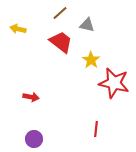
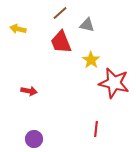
red trapezoid: rotated 150 degrees counterclockwise
red arrow: moved 2 px left, 6 px up
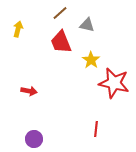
yellow arrow: rotated 91 degrees clockwise
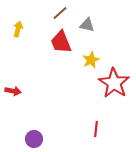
yellow star: rotated 12 degrees clockwise
red star: rotated 20 degrees clockwise
red arrow: moved 16 px left
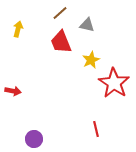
red line: rotated 21 degrees counterclockwise
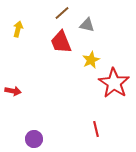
brown line: moved 2 px right
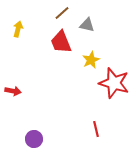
red star: rotated 16 degrees counterclockwise
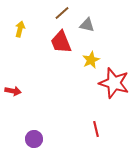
yellow arrow: moved 2 px right
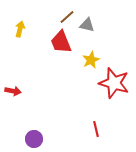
brown line: moved 5 px right, 4 px down
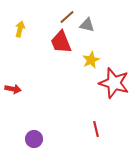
red arrow: moved 2 px up
